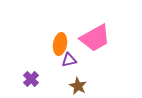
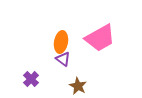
pink trapezoid: moved 5 px right
orange ellipse: moved 1 px right, 2 px up
purple triangle: moved 6 px left, 1 px up; rotated 49 degrees clockwise
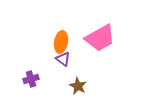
purple cross: rotated 28 degrees clockwise
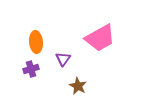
orange ellipse: moved 25 px left; rotated 15 degrees counterclockwise
purple triangle: rotated 28 degrees clockwise
purple cross: moved 10 px up
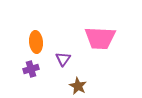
pink trapezoid: rotated 32 degrees clockwise
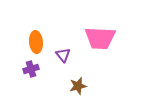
purple triangle: moved 4 px up; rotated 14 degrees counterclockwise
brown star: rotated 30 degrees clockwise
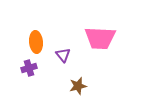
purple cross: moved 2 px left, 1 px up
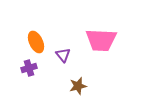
pink trapezoid: moved 1 px right, 2 px down
orange ellipse: rotated 20 degrees counterclockwise
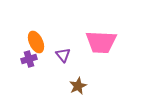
pink trapezoid: moved 2 px down
purple cross: moved 9 px up
brown star: rotated 12 degrees counterclockwise
